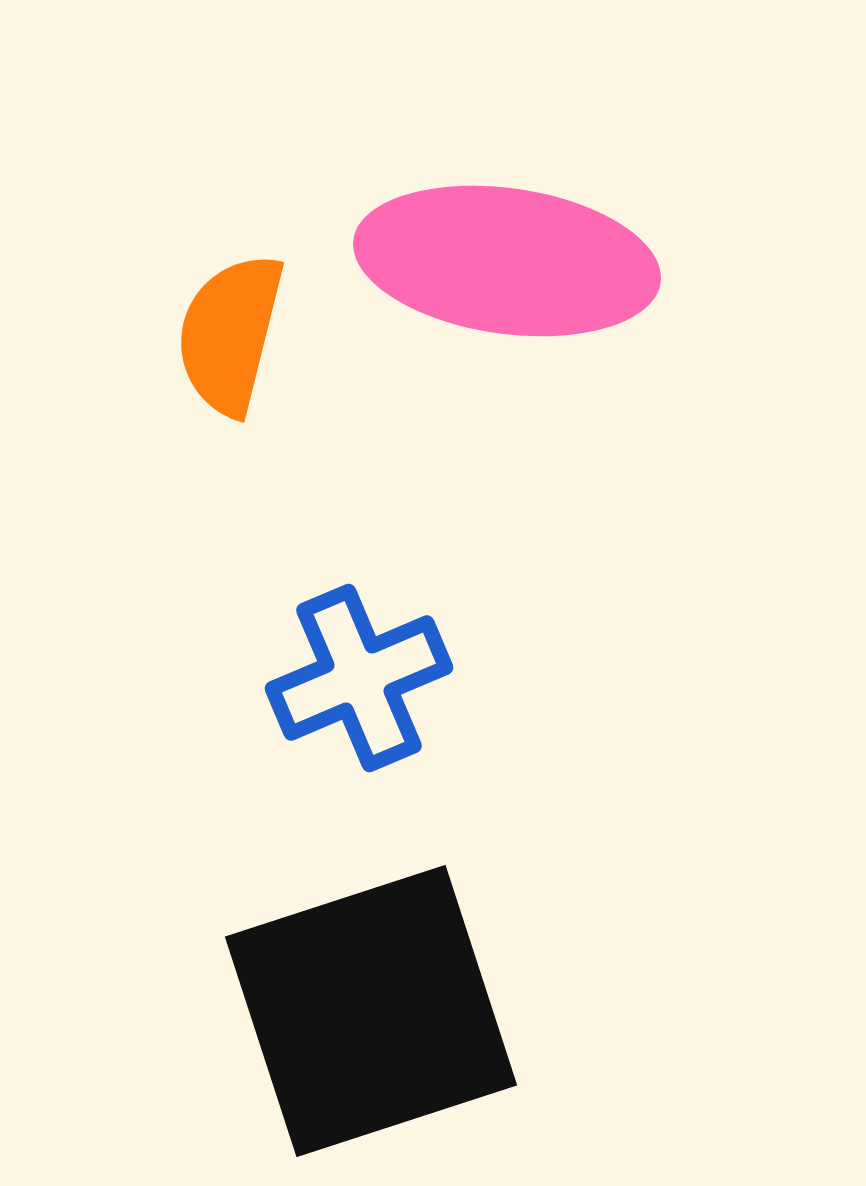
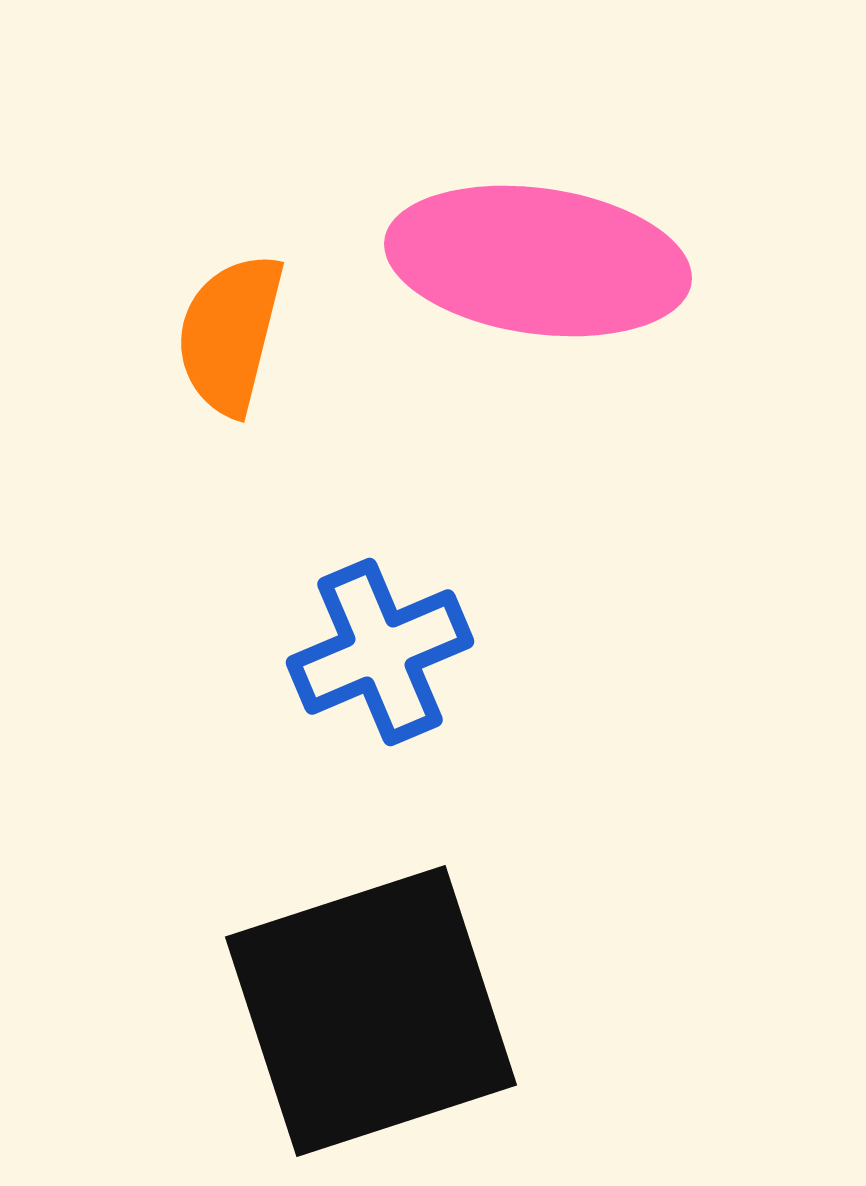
pink ellipse: moved 31 px right
blue cross: moved 21 px right, 26 px up
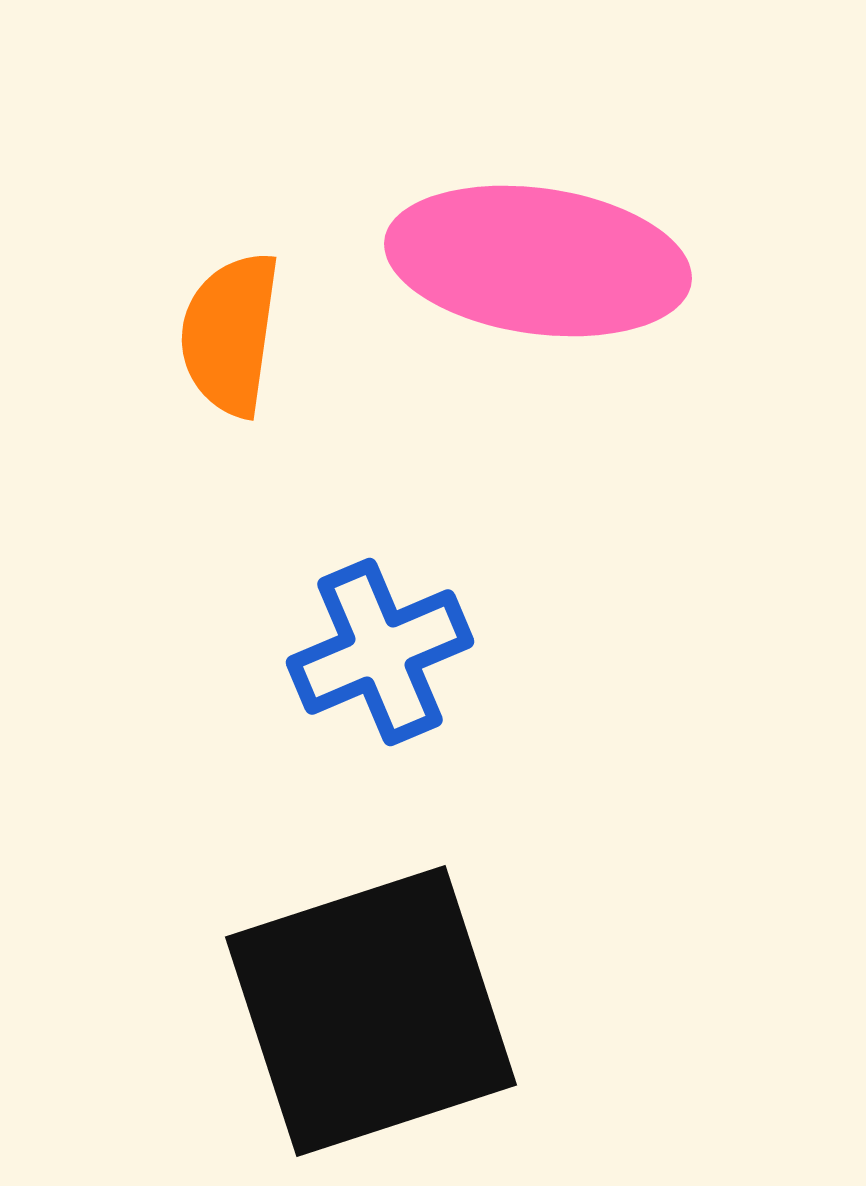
orange semicircle: rotated 6 degrees counterclockwise
